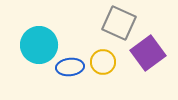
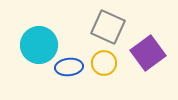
gray square: moved 11 px left, 4 px down
yellow circle: moved 1 px right, 1 px down
blue ellipse: moved 1 px left
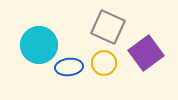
purple square: moved 2 px left
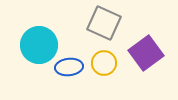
gray square: moved 4 px left, 4 px up
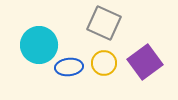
purple square: moved 1 px left, 9 px down
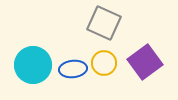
cyan circle: moved 6 px left, 20 px down
blue ellipse: moved 4 px right, 2 px down
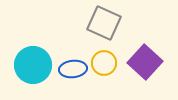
purple square: rotated 12 degrees counterclockwise
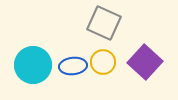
yellow circle: moved 1 px left, 1 px up
blue ellipse: moved 3 px up
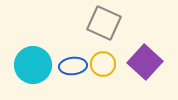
yellow circle: moved 2 px down
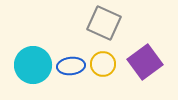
purple square: rotated 12 degrees clockwise
blue ellipse: moved 2 px left
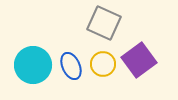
purple square: moved 6 px left, 2 px up
blue ellipse: rotated 72 degrees clockwise
